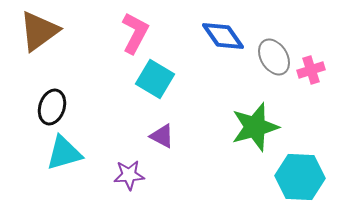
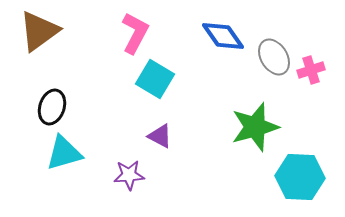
purple triangle: moved 2 px left
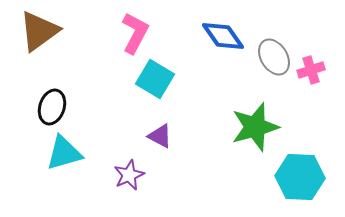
purple star: rotated 20 degrees counterclockwise
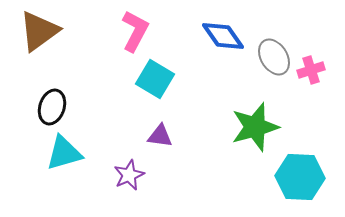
pink L-shape: moved 2 px up
purple triangle: rotated 20 degrees counterclockwise
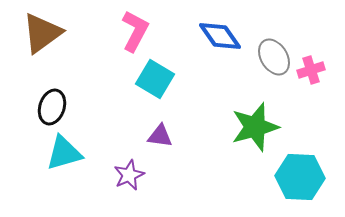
brown triangle: moved 3 px right, 2 px down
blue diamond: moved 3 px left
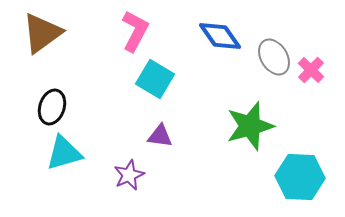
pink cross: rotated 28 degrees counterclockwise
green star: moved 5 px left, 1 px up
